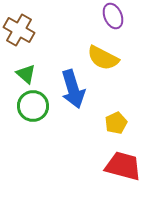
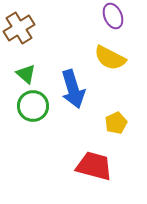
brown cross: moved 2 px up; rotated 28 degrees clockwise
yellow semicircle: moved 7 px right
red trapezoid: moved 29 px left
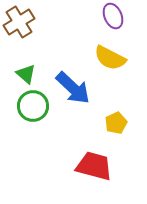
brown cross: moved 6 px up
blue arrow: moved 1 px up; rotated 30 degrees counterclockwise
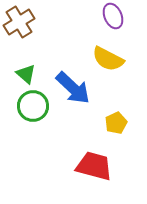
yellow semicircle: moved 2 px left, 1 px down
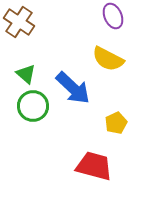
brown cross: rotated 24 degrees counterclockwise
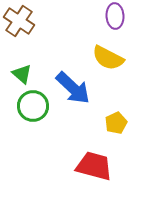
purple ellipse: moved 2 px right; rotated 20 degrees clockwise
brown cross: moved 1 px up
yellow semicircle: moved 1 px up
green triangle: moved 4 px left
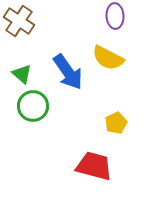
blue arrow: moved 5 px left, 16 px up; rotated 12 degrees clockwise
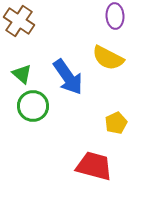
blue arrow: moved 5 px down
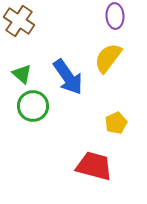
yellow semicircle: rotated 100 degrees clockwise
